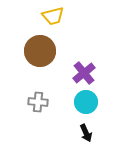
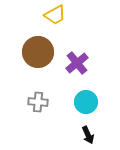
yellow trapezoid: moved 2 px right, 1 px up; rotated 15 degrees counterclockwise
brown circle: moved 2 px left, 1 px down
purple cross: moved 7 px left, 10 px up
black arrow: moved 2 px right, 2 px down
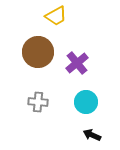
yellow trapezoid: moved 1 px right, 1 px down
black arrow: moved 4 px right; rotated 138 degrees clockwise
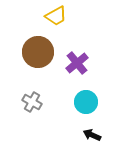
gray cross: moved 6 px left; rotated 24 degrees clockwise
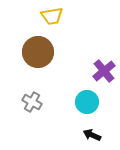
yellow trapezoid: moved 4 px left; rotated 20 degrees clockwise
purple cross: moved 27 px right, 8 px down
cyan circle: moved 1 px right
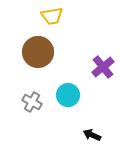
purple cross: moved 1 px left, 4 px up
cyan circle: moved 19 px left, 7 px up
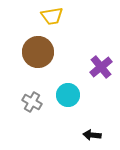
purple cross: moved 2 px left
black arrow: rotated 18 degrees counterclockwise
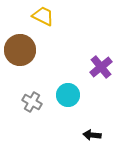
yellow trapezoid: moved 9 px left; rotated 145 degrees counterclockwise
brown circle: moved 18 px left, 2 px up
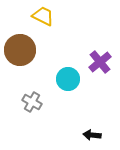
purple cross: moved 1 px left, 5 px up
cyan circle: moved 16 px up
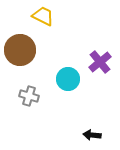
gray cross: moved 3 px left, 6 px up; rotated 12 degrees counterclockwise
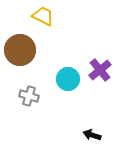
purple cross: moved 8 px down
black arrow: rotated 12 degrees clockwise
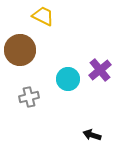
gray cross: moved 1 px down; rotated 30 degrees counterclockwise
